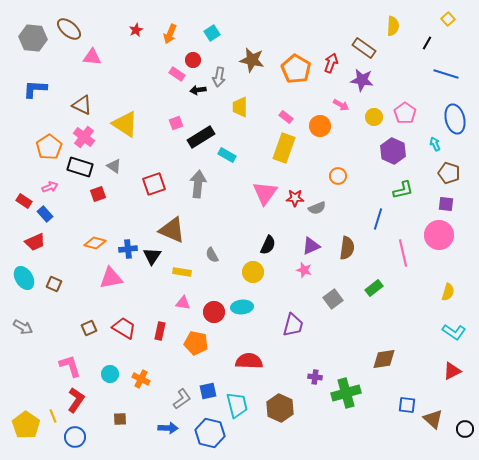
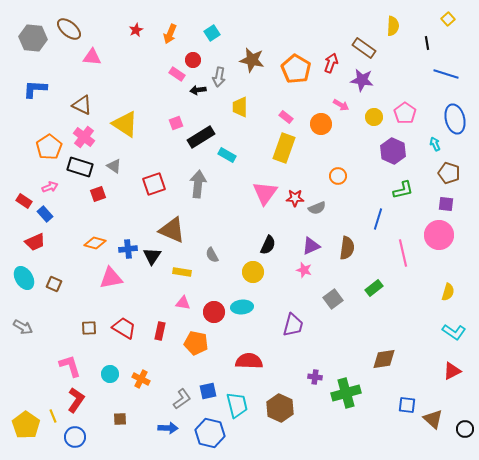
black line at (427, 43): rotated 40 degrees counterclockwise
orange circle at (320, 126): moved 1 px right, 2 px up
brown square at (89, 328): rotated 21 degrees clockwise
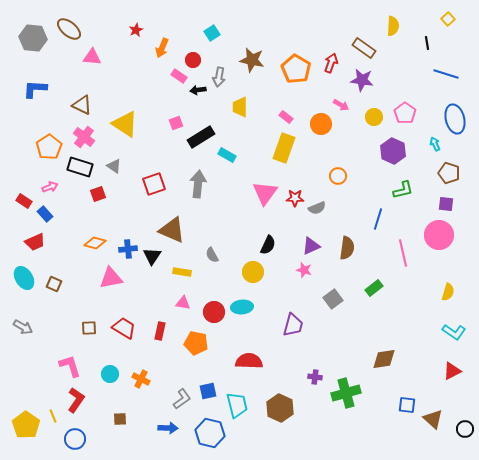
orange arrow at (170, 34): moved 8 px left, 14 px down
pink rectangle at (177, 74): moved 2 px right, 2 px down
blue circle at (75, 437): moved 2 px down
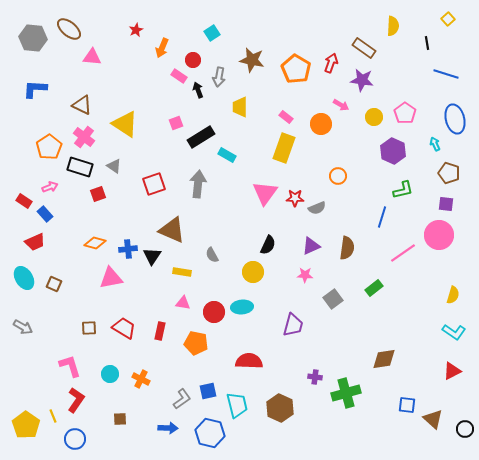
black arrow at (198, 90): rotated 77 degrees clockwise
blue line at (378, 219): moved 4 px right, 2 px up
pink line at (403, 253): rotated 68 degrees clockwise
pink star at (304, 270): moved 1 px right, 5 px down; rotated 14 degrees counterclockwise
yellow semicircle at (448, 292): moved 5 px right, 3 px down
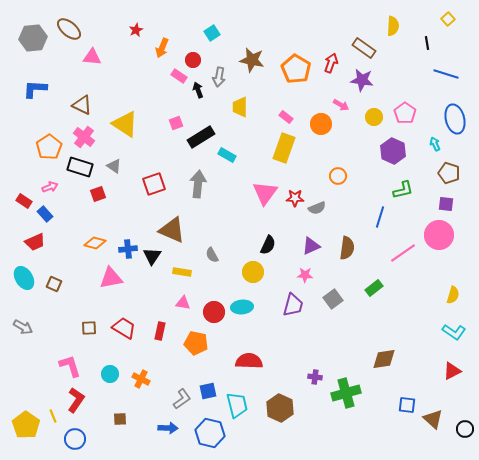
gray hexagon at (33, 38): rotated 12 degrees counterclockwise
blue line at (382, 217): moved 2 px left
purple trapezoid at (293, 325): moved 20 px up
